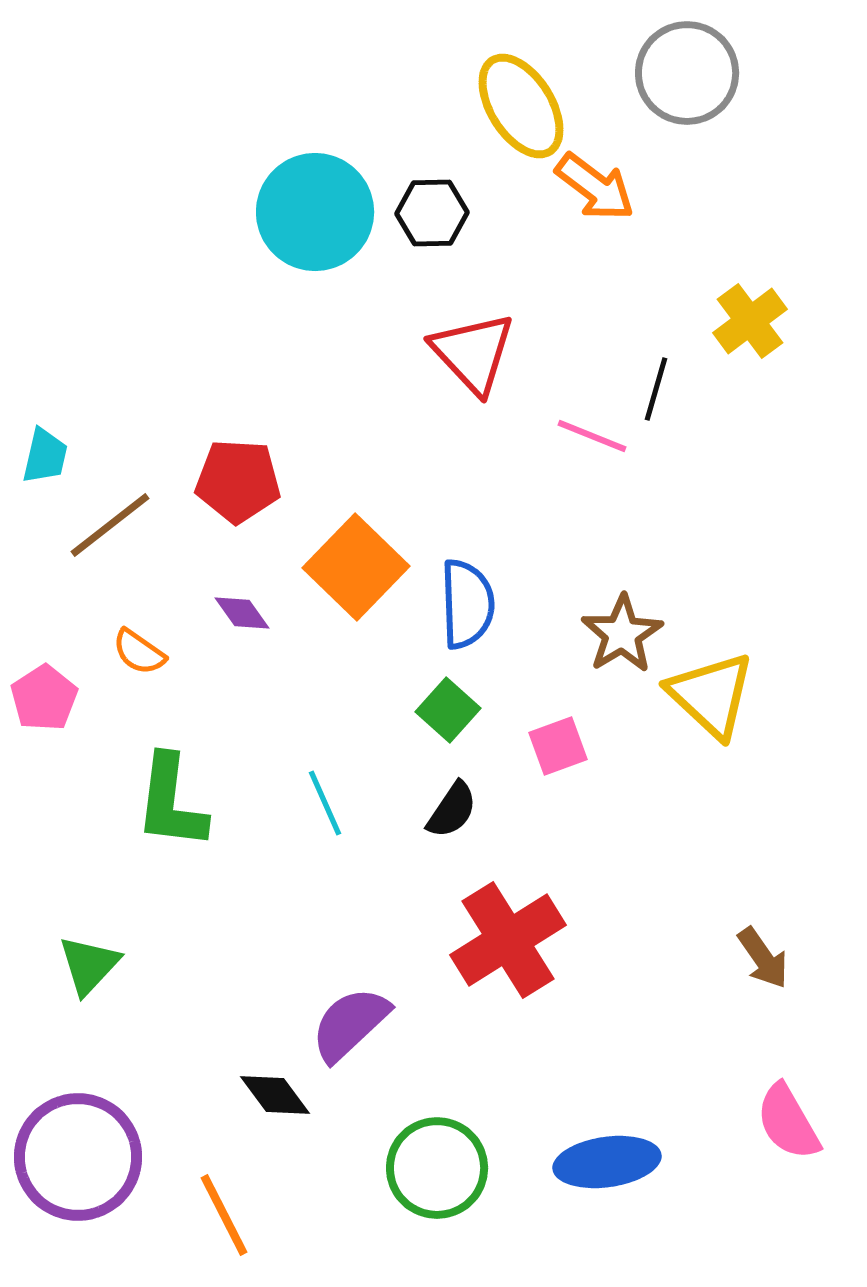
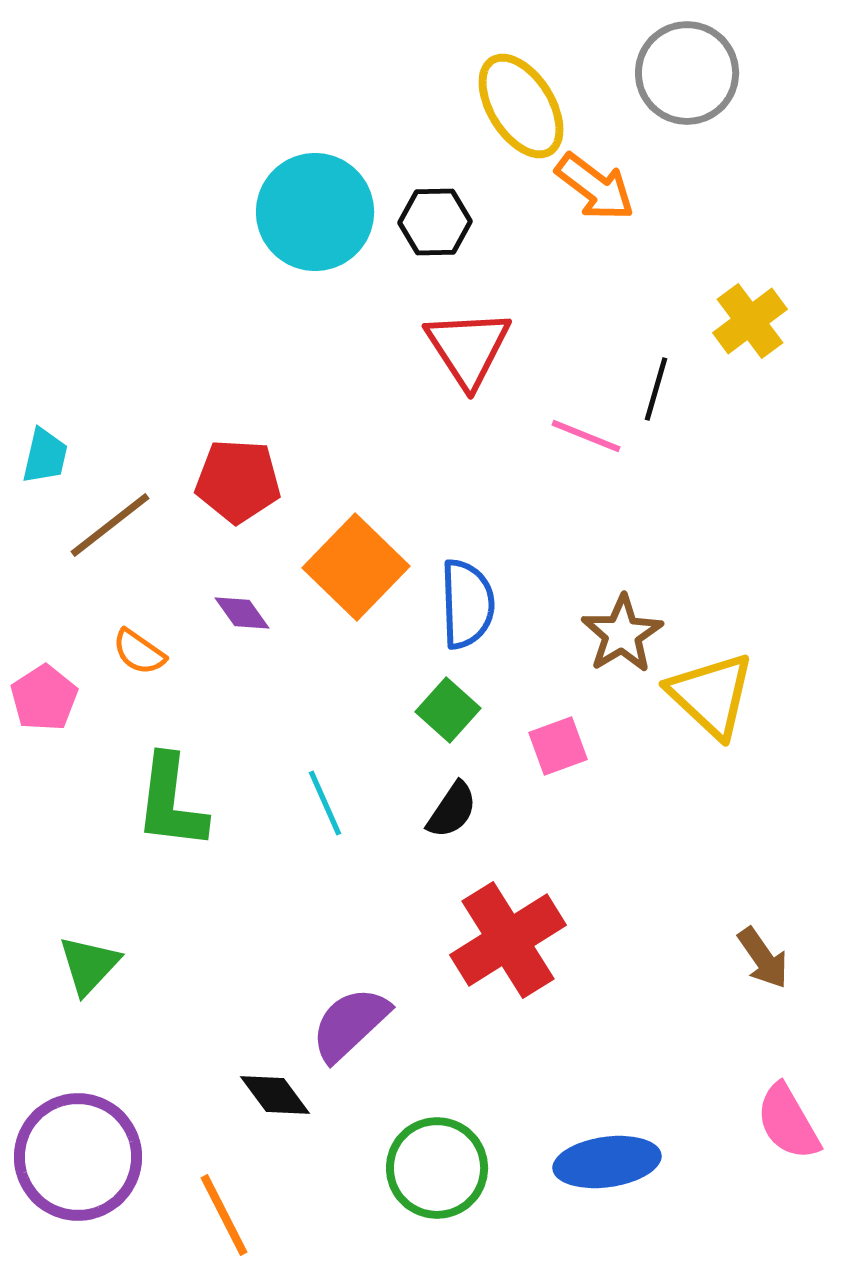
black hexagon: moved 3 px right, 9 px down
red triangle: moved 5 px left, 5 px up; rotated 10 degrees clockwise
pink line: moved 6 px left
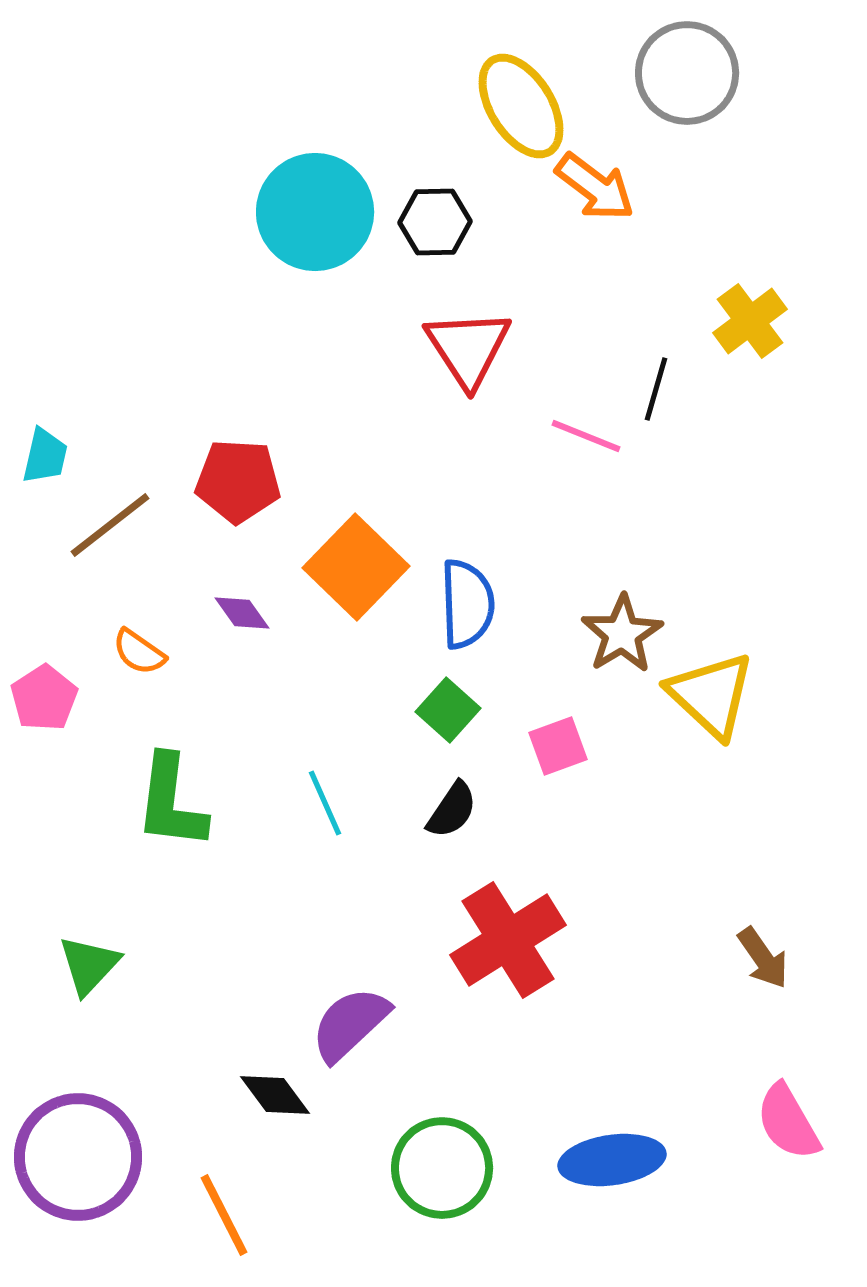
blue ellipse: moved 5 px right, 2 px up
green circle: moved 5 px right
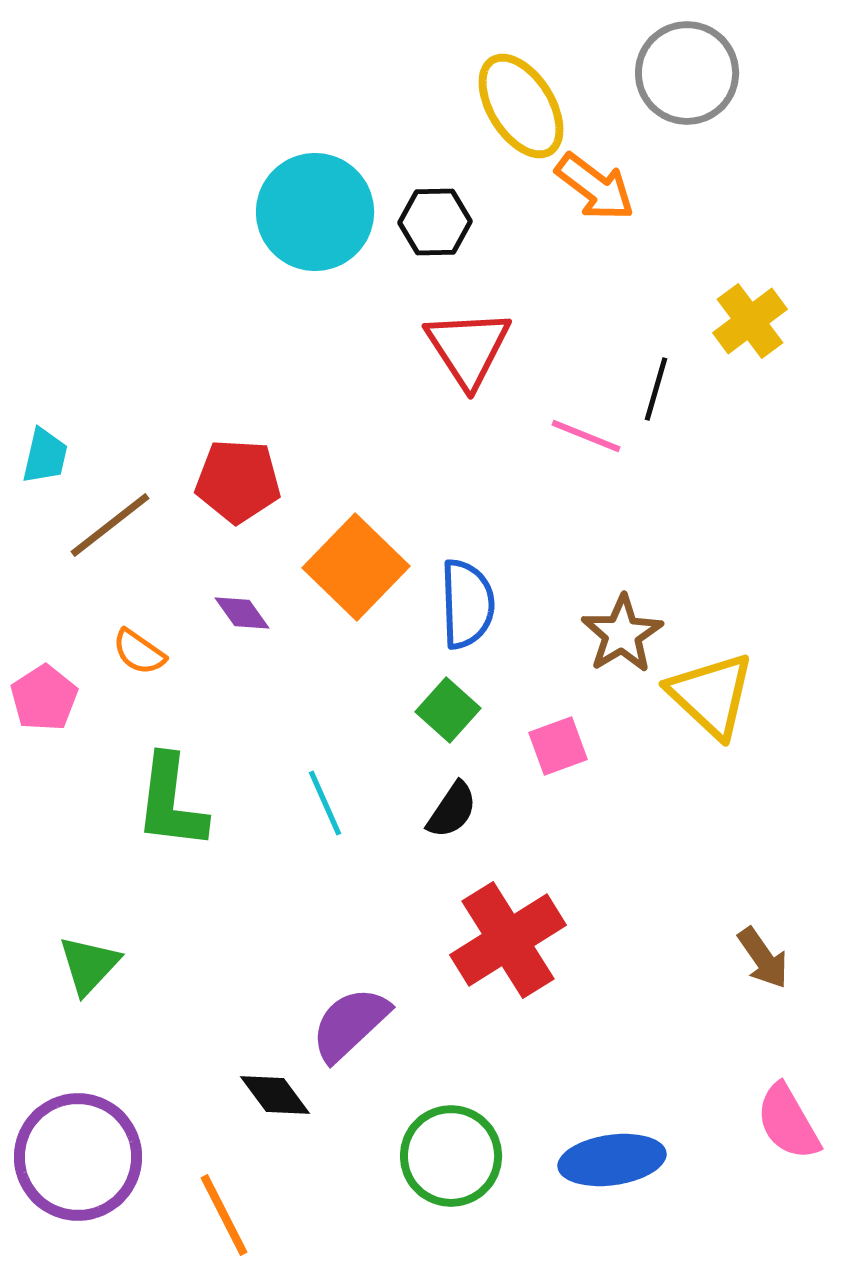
green circle: moved 9 px right, 12 px up
